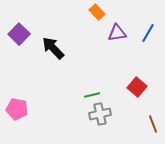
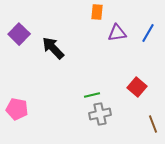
orange rectangle: rotated 49 degrees clockwise
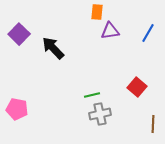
purple triangle: moved 7 px left, 2 px up
brown line: rotated 24 degrees clockwise
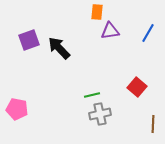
purple square: moved 10 px right, 6 px down; rotated 25 degrees clockwise
black arrow: moved 6 px right
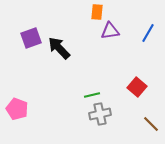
purple square: moved 2 px right, 2 px up
pink pentagon: rotated 10 degrees clockwise
brown line: moved 2 px left; rotated 48 degrees counterclockwise
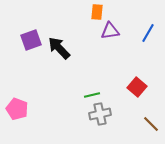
purple square: moved 2 px down
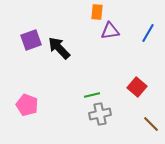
pink pentagon: moved 10 px right, 4 px up
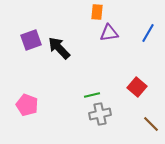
purple triangle: moved 1 px left, 2 px down
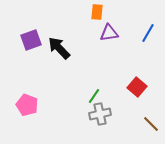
green line: moved 2 px right, 1 px down; rotated 42 degrees counterclockwise
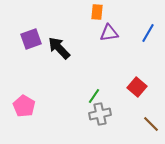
purple square: moved 1 px up
pink pentagon: moved 3 px left, 1 px down; rotated 10 degrees clockwise
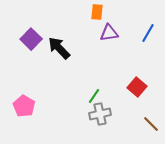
purple square: rotated 25 degrees counterclockwise
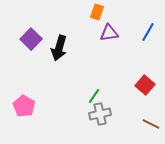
orange rectangle: rotated 14 degrees clockwise
blue line: moved 1 px up
black arrow: rotated 120 degrees counterclockwise
red square: moved 8 px right, 2 px up
brown line: rotated 18 degrees counterclockwise
